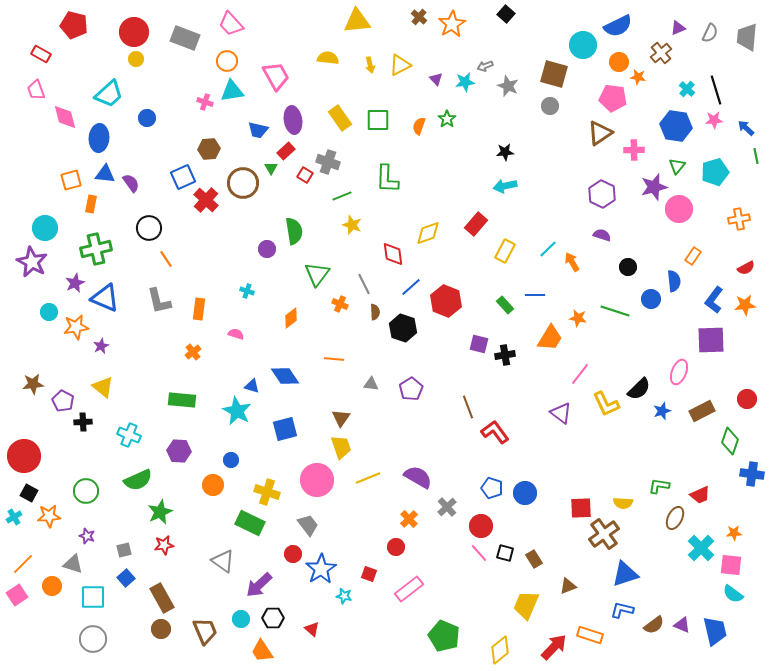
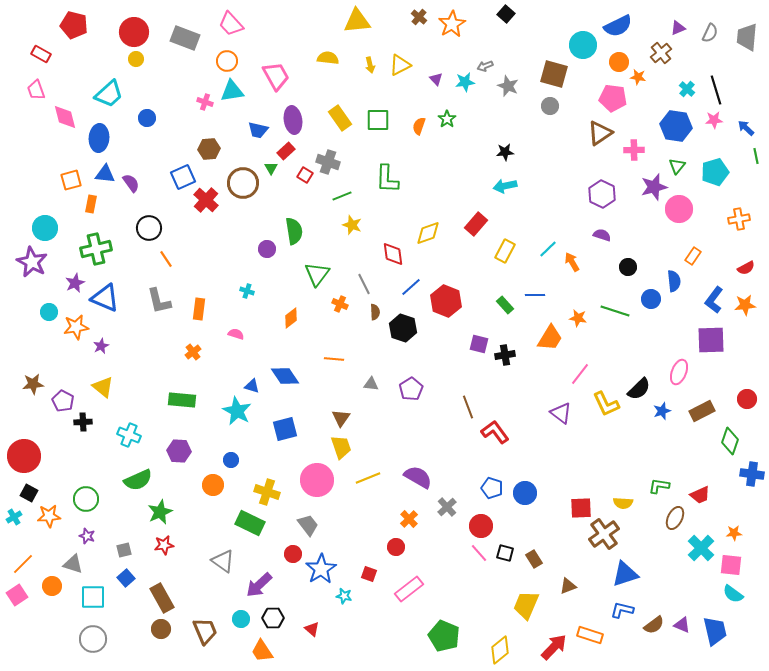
green circle at (86, 491): moved 8 px down
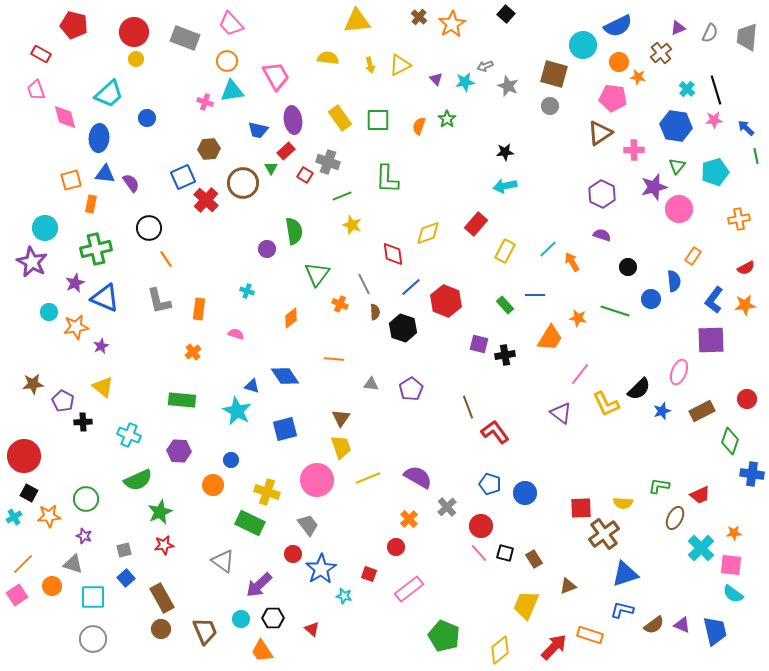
blue pentagon at (492, 488): moved 2 px left, 4 px up
purple star at (87, 536): moved 3 px left
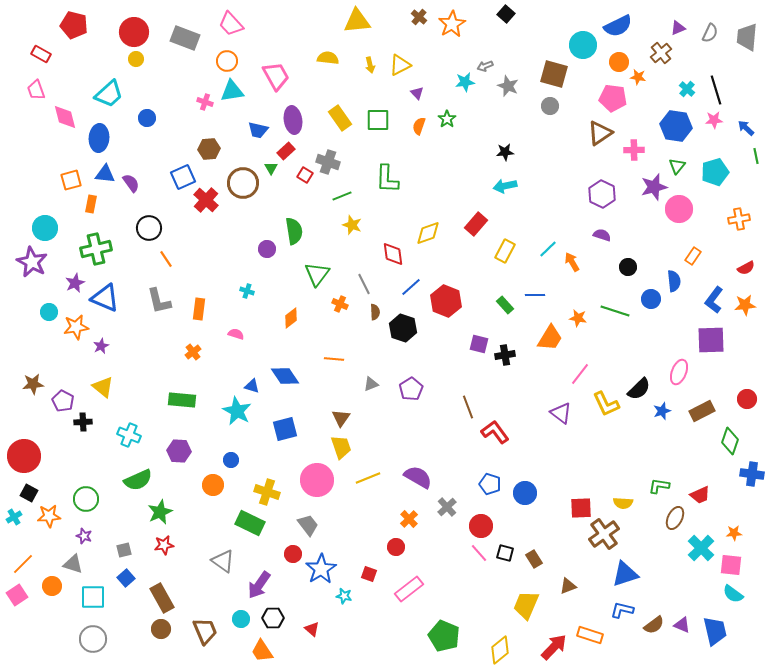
purple triangle at (436, 79): moved 19 px left, 14 px down
gray triangle at (371, 384): rotated 28 degrees counterclockwise
purple arrow at (259, 585): rotated 12 degrees counterclockwise
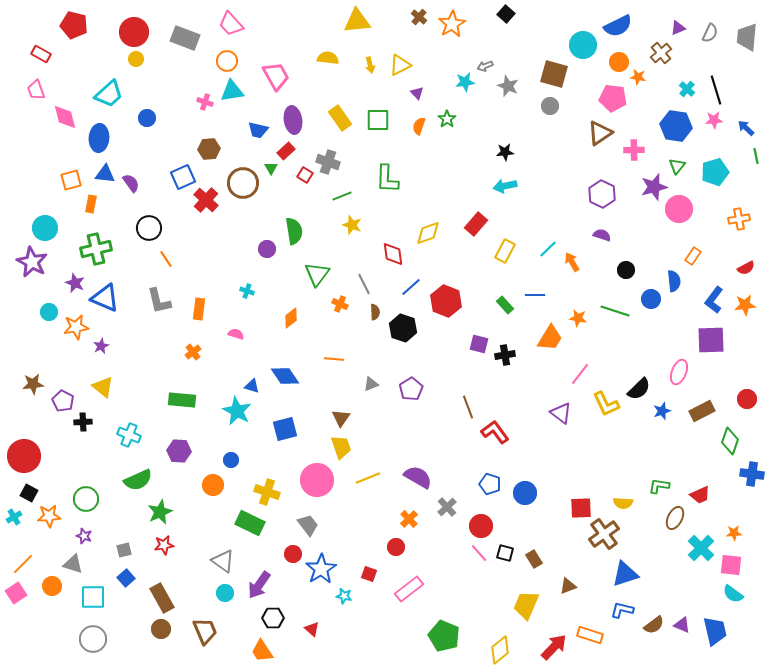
black circle at (628, 267): moved 2 px left, 3 px down
purple star at (75, 283): rotated 24 degrees counterclockwise
pink square at (17, 595): moved 1 px left, 2 px up
cyan circle at (241, 619): moved 16 px left, 26 px up
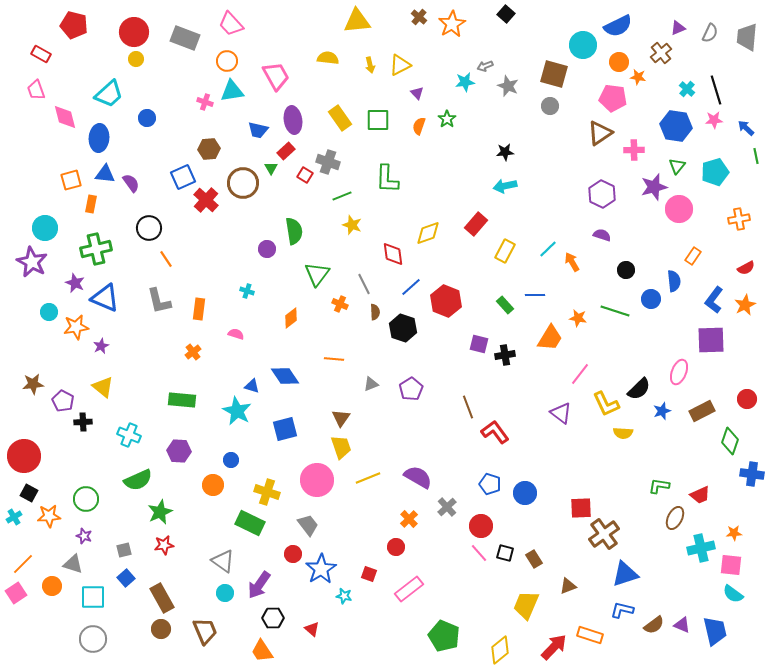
orange star at (745, 305): rotated 20 degrees counterclockwise
yellow semicircle at (623, 503): moved 70 px up
cyan cross at (701, 548): rotated 32 degrees clockwise
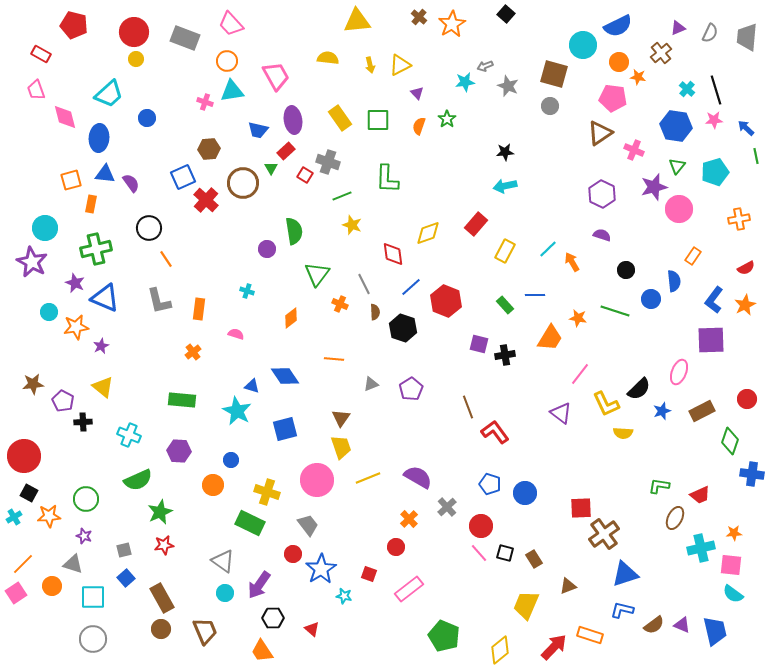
pink cross at (634, 150): rotated 24 degrees clockwise
